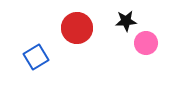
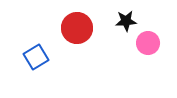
pink circle: moved 2 px right
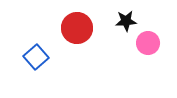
blue square: rotated 10 degrees counterclockwise
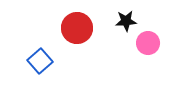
blue square: moved 4 px right, 4 px down
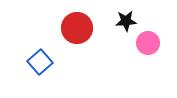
blue square: moved 1 px down
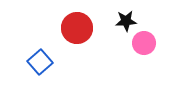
pink circle: moved 4 px left
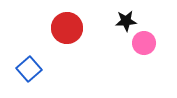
red circle: moved 10 px left
blue square: moved 11 px left, 7 px down
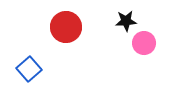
red circle: moved 1 px left, 1 px up
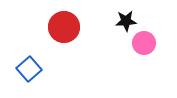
red circle: moved 2 px left
